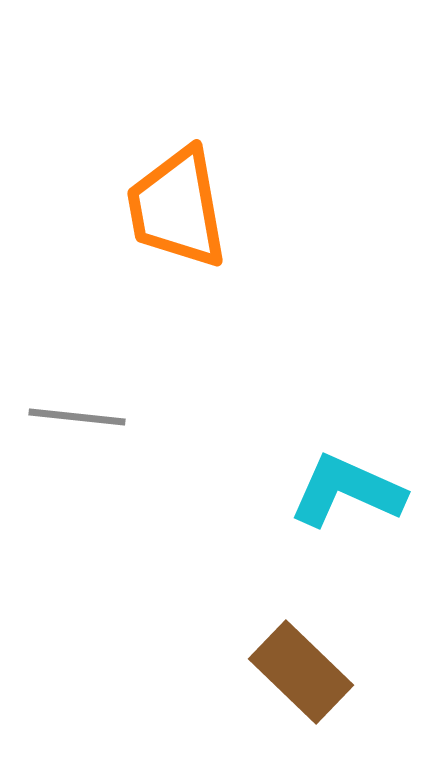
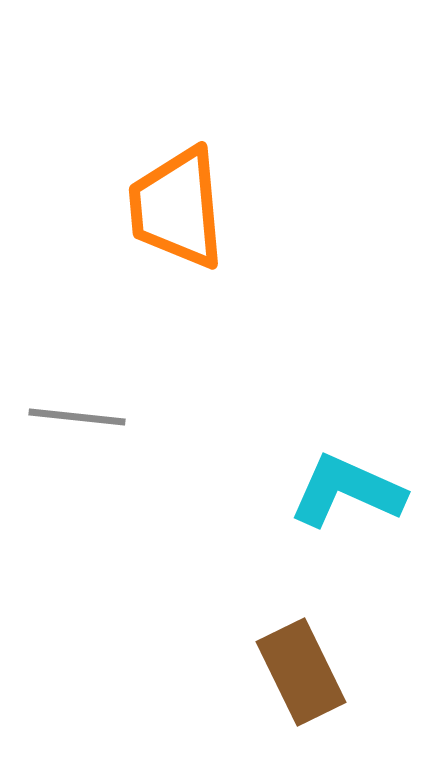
orange trapezoid: rotated 5 degrees clockwise
brown rectangle: rotated 20 degrees clockwise
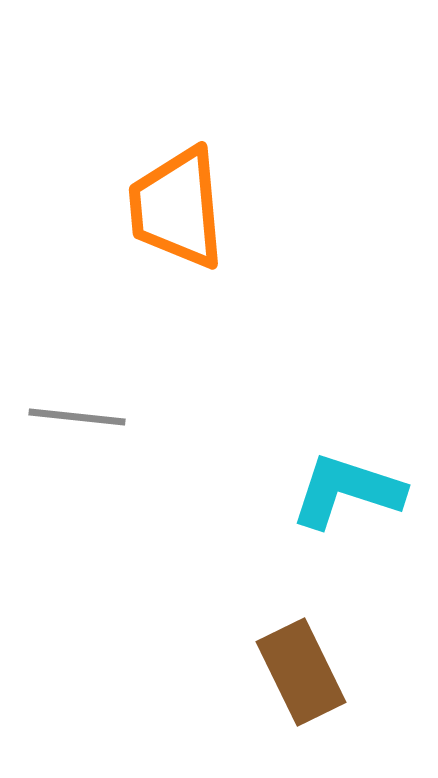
cyan L-shape: rotated 6 degrees counterclockwise
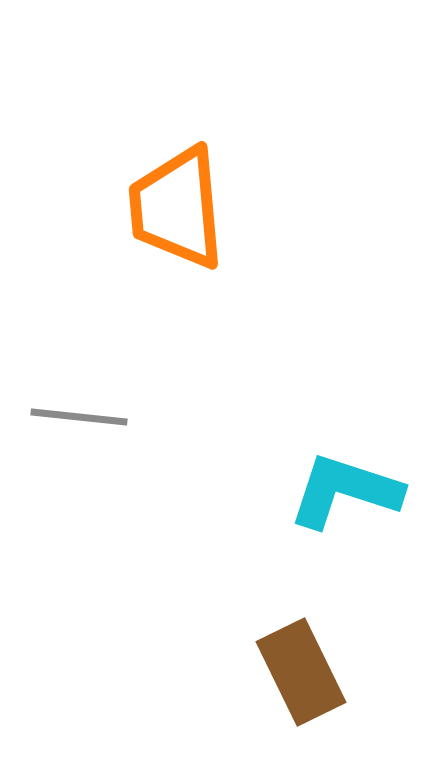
gray line: moved 2 px right
cyan L-shape: moved 2 px left
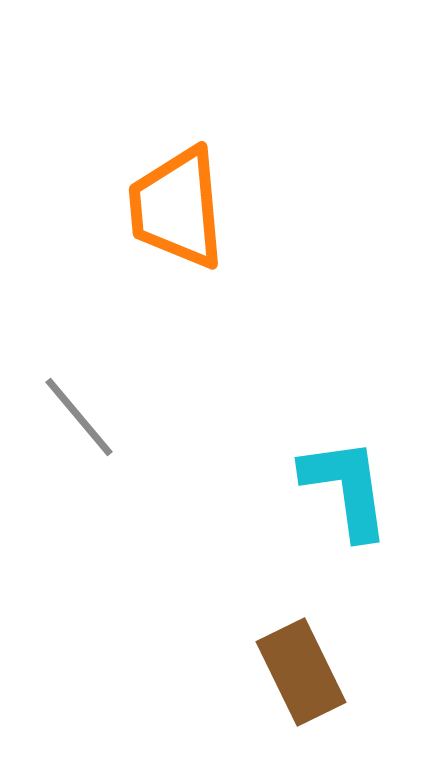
gray line: rotated 44 degrees clockwise
cyan L-shape: moved 1 px right, 3 px up; rotated 64 degrees clockwise
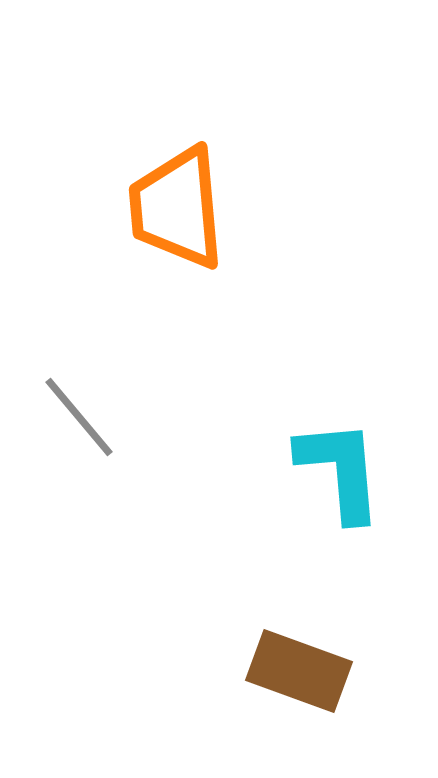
cyan L-shape: moved 6 px left, 18 px up; rotated 3 degrees clockwise
brown rectangle: moved 2 px left, 1 px up; rotated 44 degrees counterclockwise
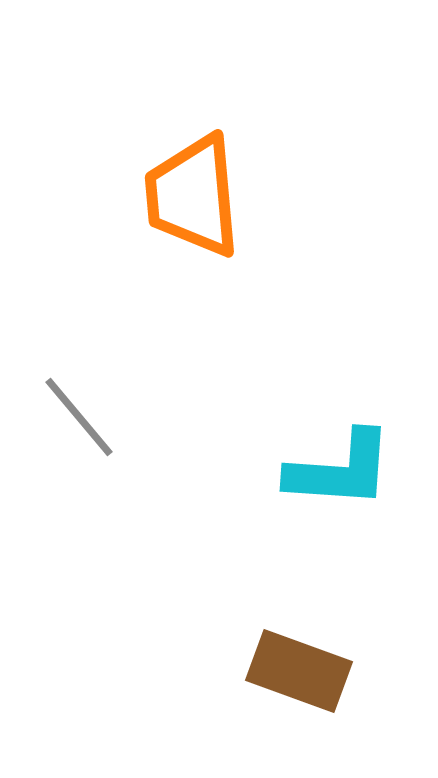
orange trapezoid: moved 16 px right, 12 px up
cyan L-shape: rotated 99 degrees clockwise
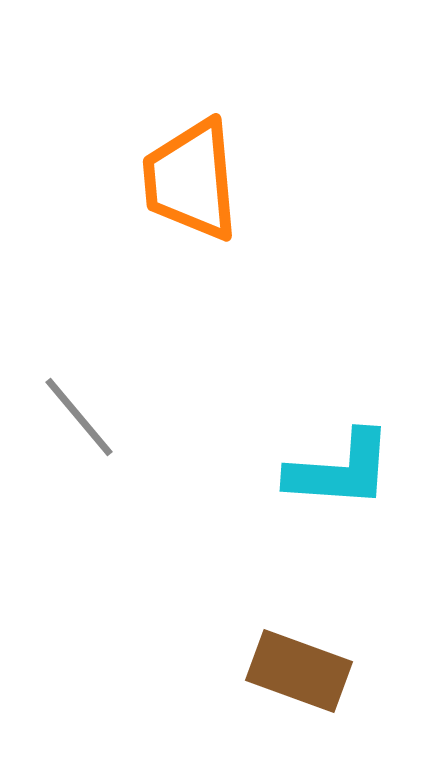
orange trapezoid: moved 2 px left, 16 px up
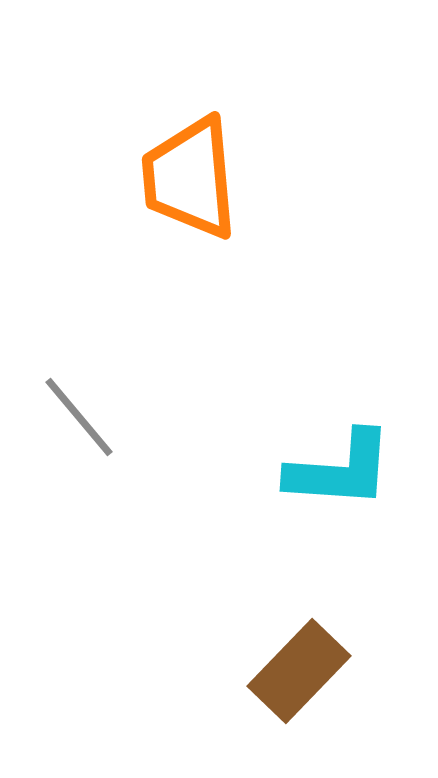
orange trapezoid: moved 1 px left, 2 px up
brown rectangle: rotated 66 degrees counterclockwise
